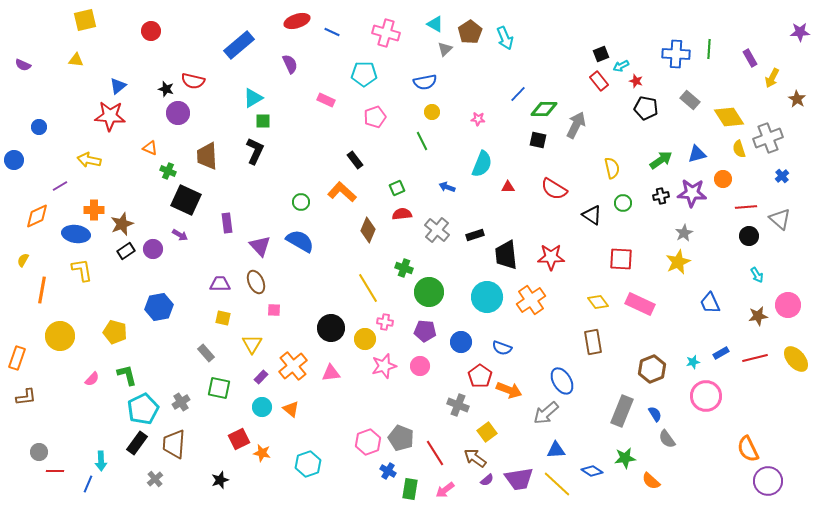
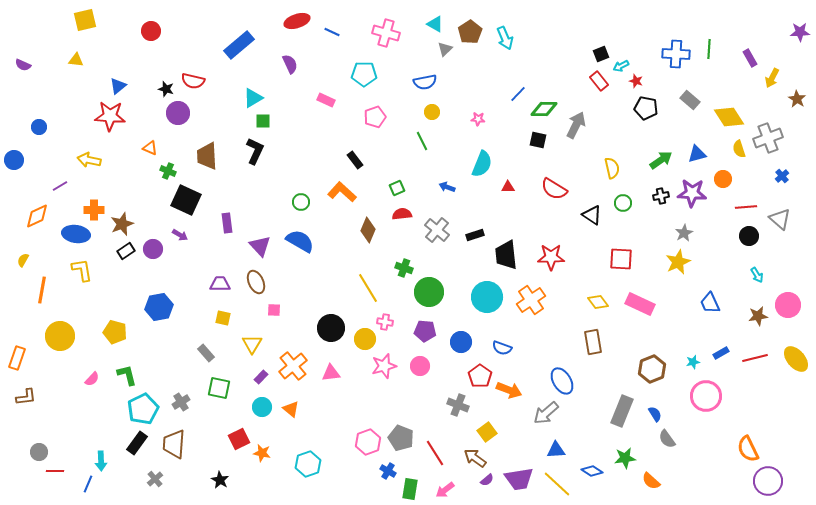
black star at (220, 480): rotated 24 degrees counterclockwise
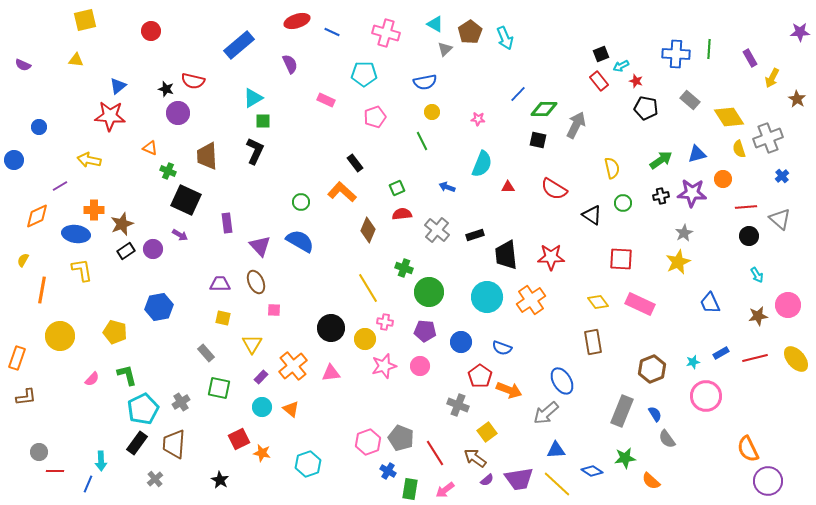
black rectangle at (355, 160): moved 3 px down
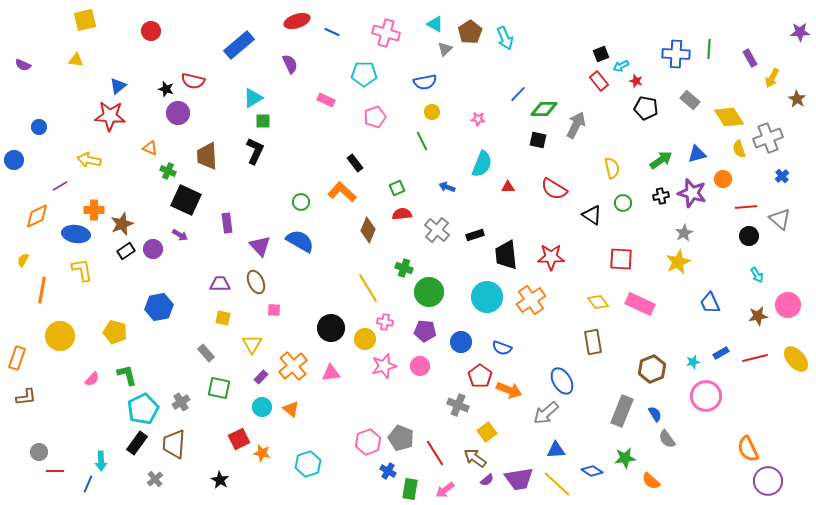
purple star at (692, 193): rotated 12 degrees clockwise
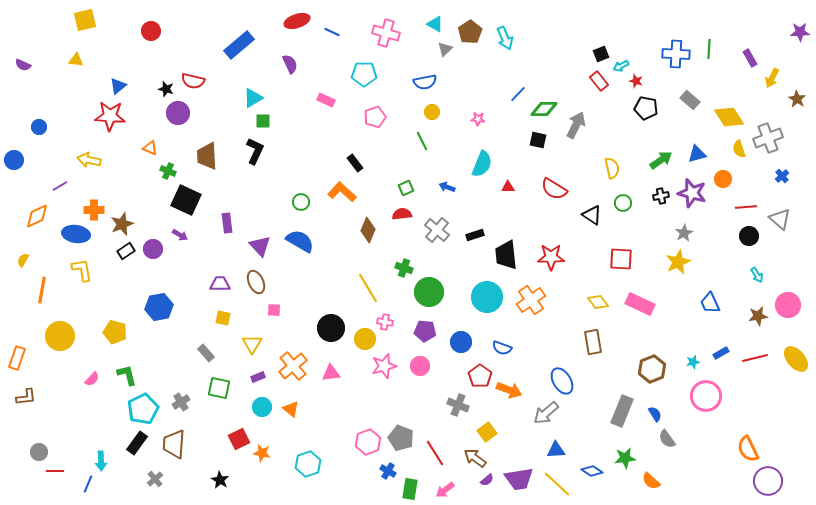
green square at (397, 188): moved 9 px right
purple rectangle at (261, 377): moved 3 px left; rotated 24 degrees clockwise
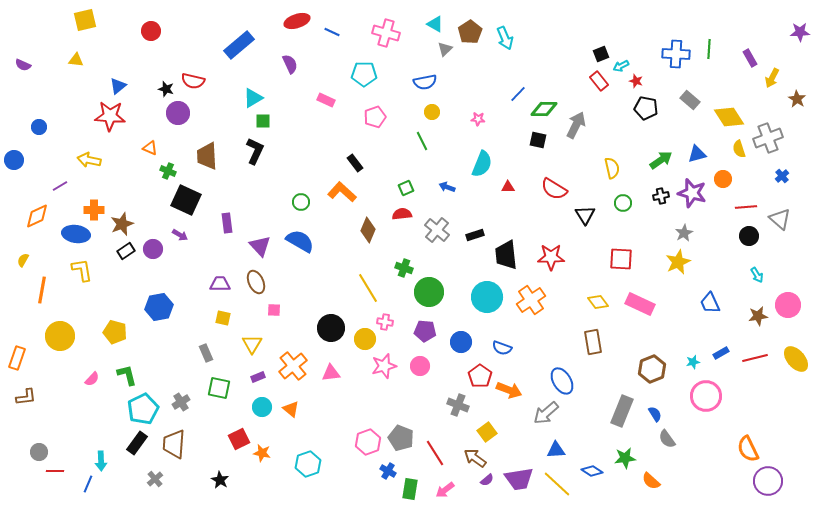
black triangle at (592, 215): moved 7 px left; rotated 25 degrees clockwise
gray rectangle at (206, 353): rotated 18 degrees clockwise
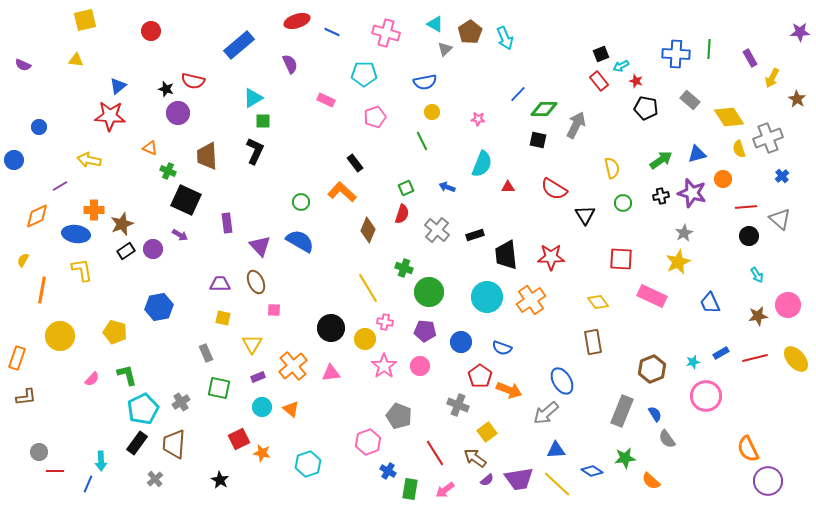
red semicircle at (402, 214): rotated 114 degrees clockwise
pink rectangle at (640, 304): moved 12 px right, 8 px up
pink star at (384, 366): rotated 20 degrees counterclockwise
gray pentagon at (401, 438): moved 2 px left, 22 px up
